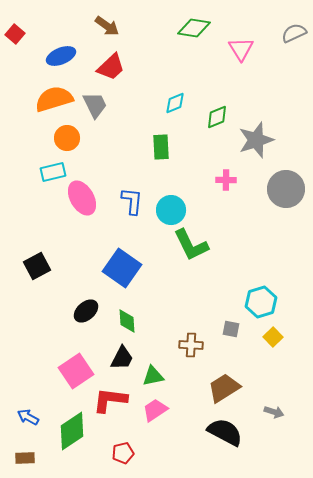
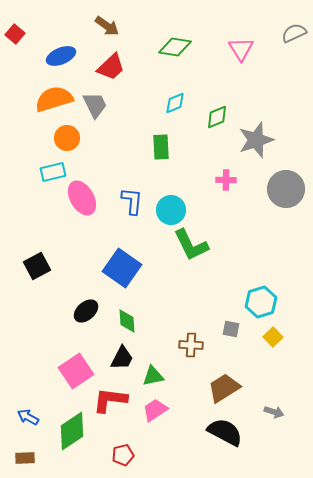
green diamond at (194, 28): moved 19 px left, 19 px down
red pentagon at (123, 453): moved 2 px down
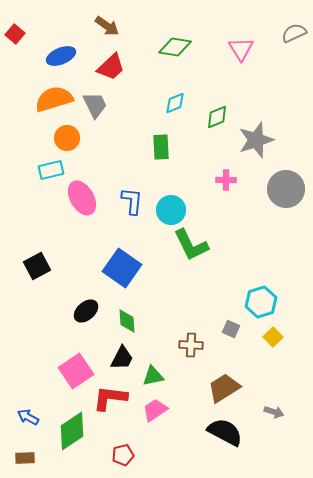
cyan rectangle at (53, 172): moved 2 px left, 2 px up
gray square at (231, 329): rotated 12 degrees clockwise
red L-shape at (110, 400): moved 2 px up
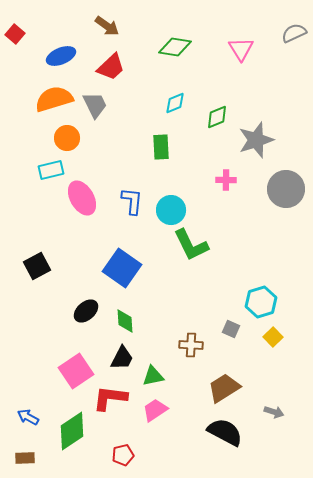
green diamond at (127, 321): moved 2 px left
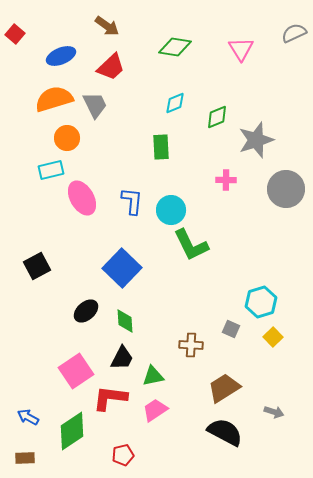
blue square at (122, 268): rotated 9 degrees clockwise
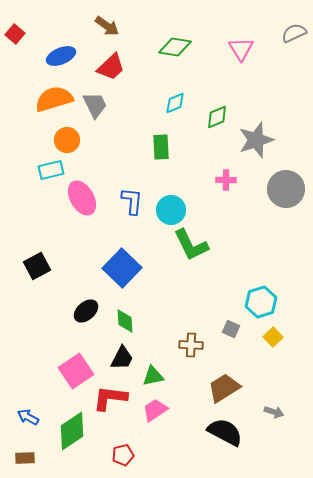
orange circle at (67, 138): moved 2 px down
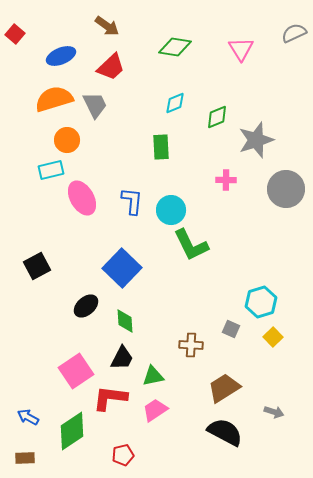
black ellipse at (86, 311): moved 5 px up
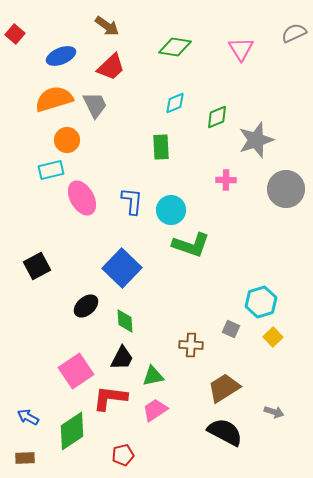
green L-shape at (191, 245): rotated 45 degrees counterclockwise
